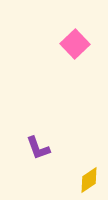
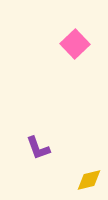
yellow diamond: rotated 20 degrees clockwise
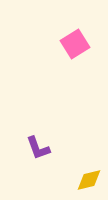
pink square: rotated 12 degrees clockwise
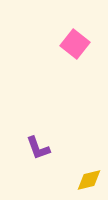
pink square: rotated 20 degrees counterclockwise
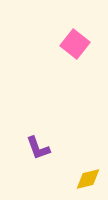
yellow diamond: moved 1 px left, 1 px up
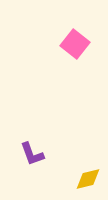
purple L-shape: moved 6 px left, 6 px down
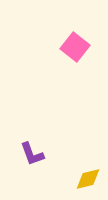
pink square: moved 3 px down
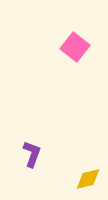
purple L-shape: rotated 140 degrees counterclockwise
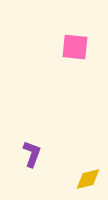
pink square: rotated 32 degrees counterclockwise
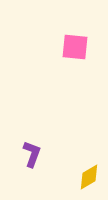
yellow diamond: moved 1 px right, 2 px up; rotated 16 degrees counterclockwise
